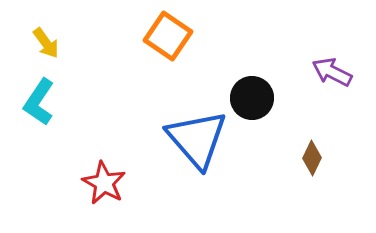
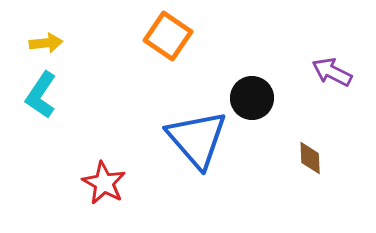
yellow arrow: rotated 60 degrees counterclockwise
cyan L-shape: moved 2 px right, 7 px up
brown diamond: moved 2 px left; rotated 28 degrees counterclockwise
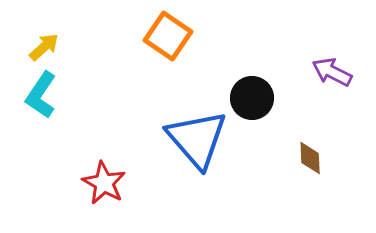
yellow arrow: moved 2 px left, 4 px down; rotated 36 degrees counterclockwise
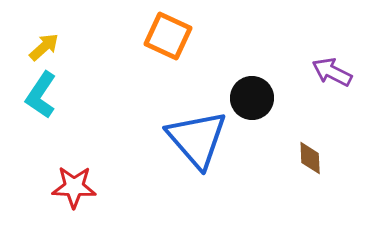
orange square: rotated 9 degrees counterclockwise
red star: moved 30 px left, 4 px down; rotated 27 degrees counterclockwise
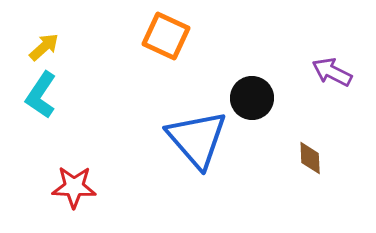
orange square: moved 2 px left
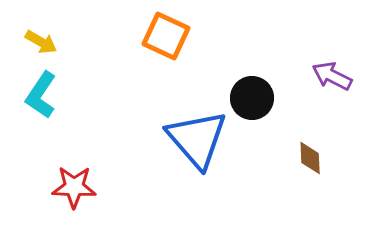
yellow arrow: moved 3 px left, 5 px up; rotated 72 degrees clockwise
purple arrow: moved 4 px down
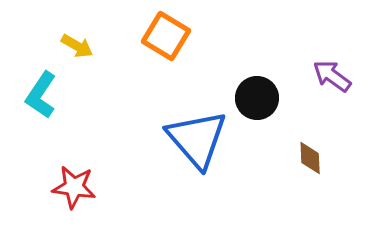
orange square: rotated 6 degrees clockwise
yellow arrow: moved 36 px right, 4 px down
purple arrow: rotated 9 degrees clockwise
black circle: moved 5 px right
red star: rotated 6 degrees clockwise
